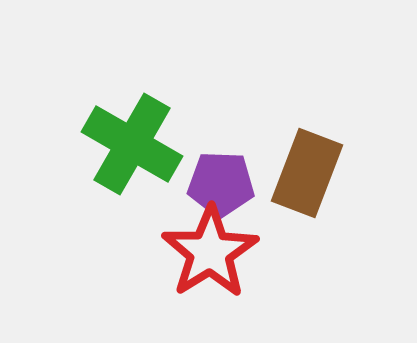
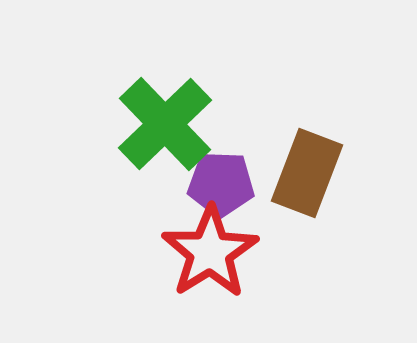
green cross: moved 33 px right, 20 px up; rotated 16 degrees clockwise
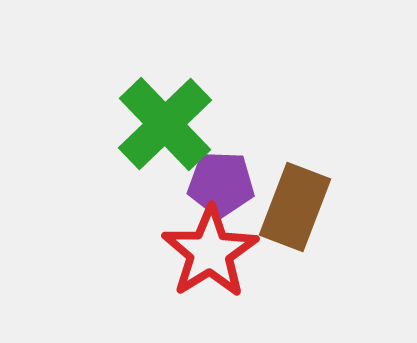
brown rectangle: moved 12 px left, 34 px down
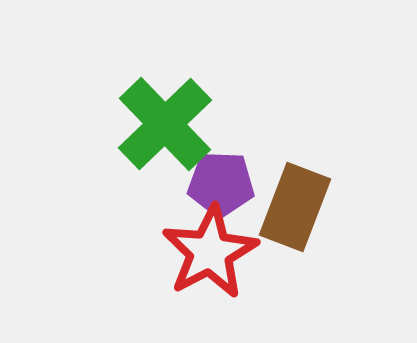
red star: rotated 4 degrees clockwise
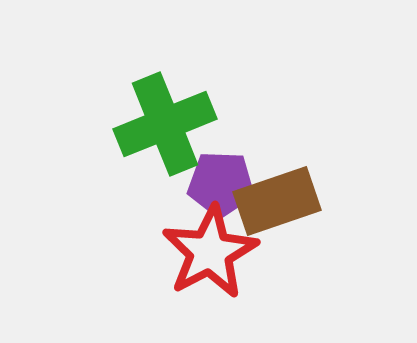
green cross: rotated 22 degrees clockwise
brown rectangle: moved 18 px left, 6 px up; rotated 50 degrees clockwise
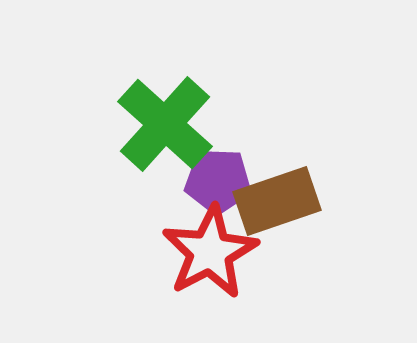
green cross: rotated 26 degrees counterclockwise
purple pentagon: moved 3 px left, 3 px up
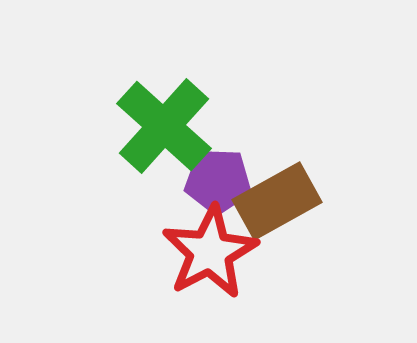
green cross: moved 1 px left, 2 px down
brown rectangle: rotated 10 degrees counterclockwise
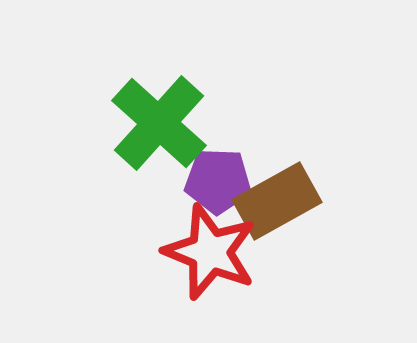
green cross: moved 5 px left, 3 px up
red star: rotated 22 degrees counterclockwise
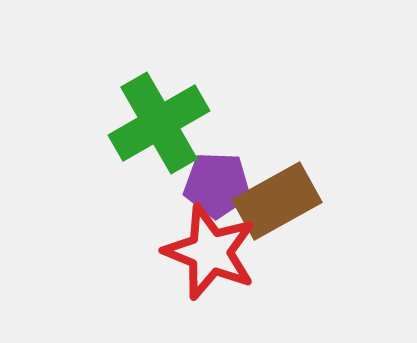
green cross: rotated 18 degrees clockwise
purple pentagon: moved 1 px left, 4 px down
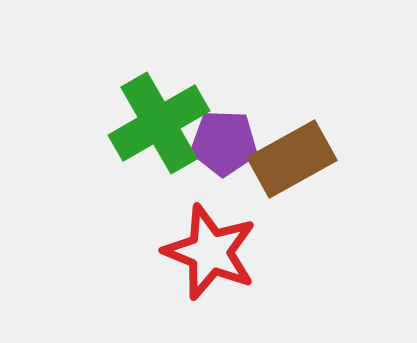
purple pentagon: moved 7 px right, 42 px up
brown rectangle: moved 15 px right, 42 px up
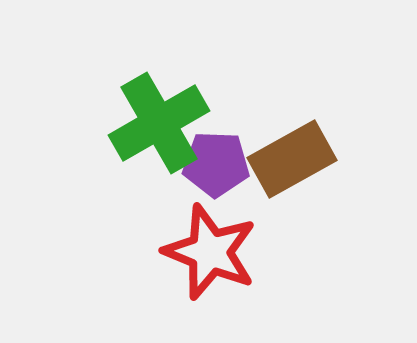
purple pentagon: moved 8 px left, 21 px down
